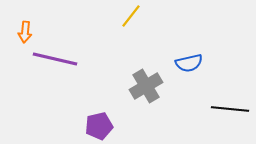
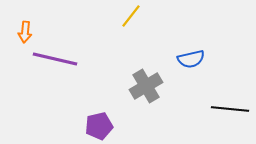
blue semicircle: moved 2 px right, 4 px up
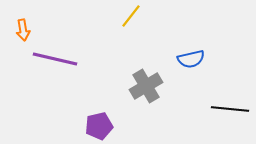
orange arrow: moved 2 px left, 2 px up; rotated 15 degrees counterclockwise
